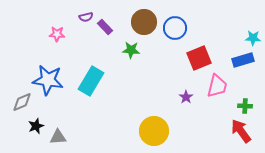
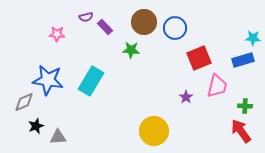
gray diamond: moved 2 px right
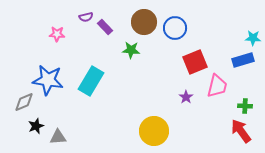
red square: moved 4 px left, 4 px down
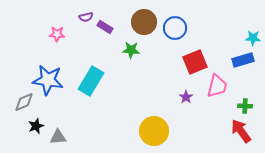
purple rectangle: rotated 14 degrees counterclockwise
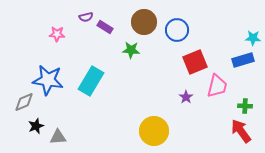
blue circle: moved 2 px right, 2 px down
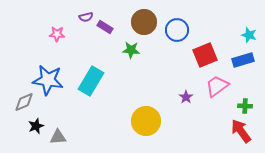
cyan star: moved 4 px left, 3 px up; rotated 14 degrees clockwise
red square: moved 10 px right, 7 px up
pink trapezoid: rotated 140 degrees counterclockwise
yellow circle: moved 8 px left, 10 px up
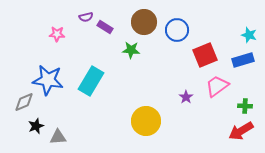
red arrow: rotated 85 degrees counterclockwise
